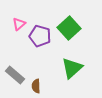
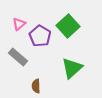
green square: moved 1 px left, 2 px up
purple pentagon: rotated 15 degrees clockwise
gray rectangle: moved 3 px right, 18 px up
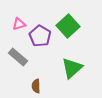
pink triangle: rotated 24 degrees clockwise
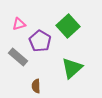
purple pentagon: moved 5 px down
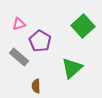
green square: moved 15 px right
gray rectangle: moved 1 px right
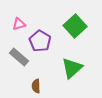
green square: moved 8 px left
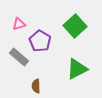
green triangle: moved 5 px right, 1 px down; rotated 15 degrees clockwise
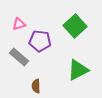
purple pentagon: rotated 25 degrees counterclockwise
green triangle: moved 1 px right, 1 px down
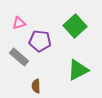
pink triangle: moved 1 px up
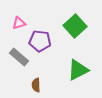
brown semicircle: moved 1 px up
